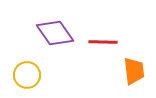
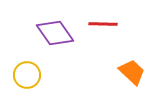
red line: moved 18 px up
orange trapezoid: moved 2 px left, 1 px down; rotated 40 degrees counterclockwise
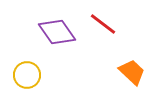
red line: rotated 36 degrees clockwise
purple diamond: moved 2 px right, 1 px up
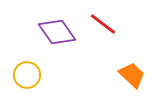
orange trapezoid: moved 3 px down
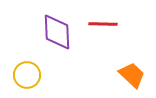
red line: rotated 36 degrees counterclockwise
purple diamond: rotated 33 degrees clockwise
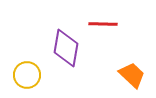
purple diamond: moved 9 px right, 16 px down; rotated 12 degrees clockwise
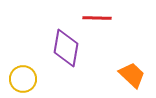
red line: moved 6 px left, 6 px up
yellow circle: moved 4 px left, 4 px down
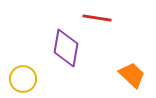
red line: rotated 8 degrees clockwise
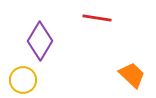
purple diamond: moved 26 px left, 7 px up; rotated 21 degrees clockwise
yellow circle: moved 1 px down
